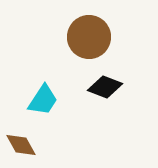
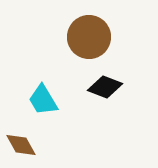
cyan trapezoid: rotated 116 degrees clockwise
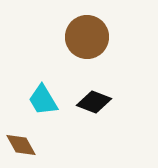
brown circle: moved 2 px left
black diamond: moved 11 px left, 15 px down
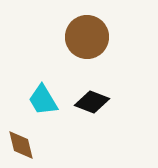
black diamond: moved 2 px left
brown diamond: rotated 16 degrees clockwise
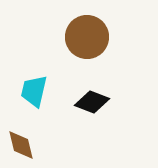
cyan trapezoid: moved 9 px left, 9 px up; rotated 44 degrees clockwise
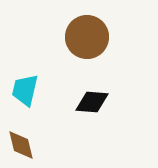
cyan trapezoid: moved 9 px left, 1 px up
black diamond: rotated 16 degrees counterclockwise
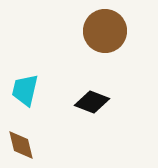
brown circle: moved 18 px right, 6 px up
black diamond: rotated 16 degrees clockwise
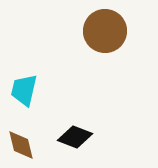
cyan trapezoid: moved 1 px left
black diamond: moved 17 px left, 35 px down
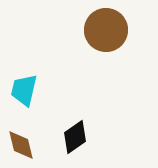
brown circle: moved 1 px right, 1 px up
black diamond: rotated 56 degrees counterclockwise
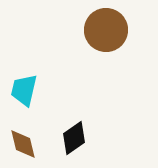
black diamond: moved 1 px left, 1 px down
brown diamond: moved 2 px right, 1 px up
